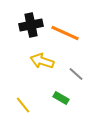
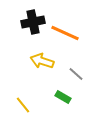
black cross: moved 2 px right, 3 px up
green rectangle: moved 2 px right, 1 px up
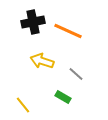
orange line: moved 3 px right, 2 px up
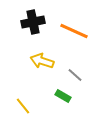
orange line: moved 6 px right
gray line: moved 1 px left, 1 px down
green rectangle: moved 1 px up
yellow line: moved 1 px down
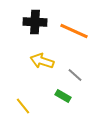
black cross: moved 2 px right; rotated 15 degrees clockwise
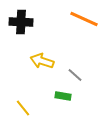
black cross: moved 14 px left
orange line: moved 10 px right, 12 px up
green rectangle: rotated 21 degrees counterclockwise
yellow line: moved 2 px down
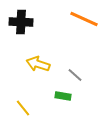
yellow arrow: moved 4 px left, 3 px down
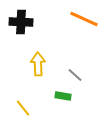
yellow arrow: rotated 70 degrees clockwise
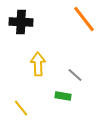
orange line: rotated 28 degrees clockwise
yellow line: moved 2 px left
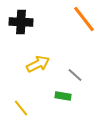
yellow arrow: rotated 65 degrees clockwise
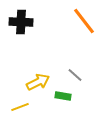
orange line: moved 2 px down
yellow arrow: moved 18 px down
yellow line: moved 1 px left, 1 px up; rotated 72 degrees counterclockwise
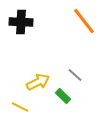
green rectangle: rotated 35 degrees clockwise
yellow line: rotated 48 degrees clockwise
